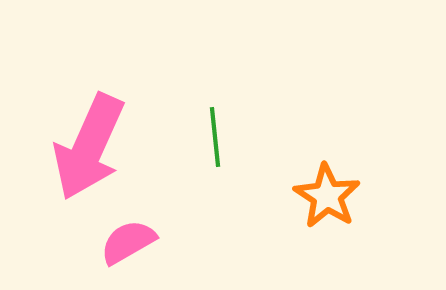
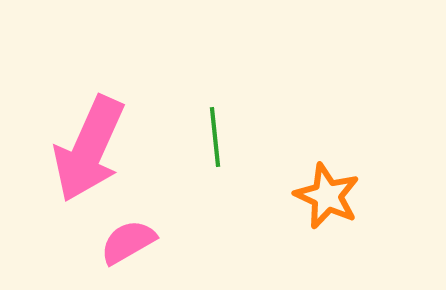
pink arrow: moved 2 px down
orange star: rotated 8 degrees counterclockwise
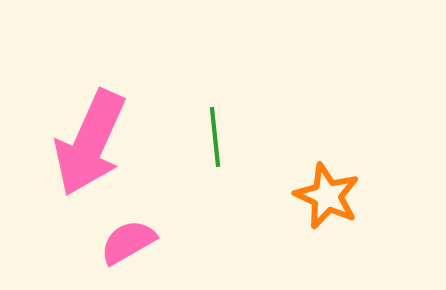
pink arrow: moved 1 px right, 6 px up
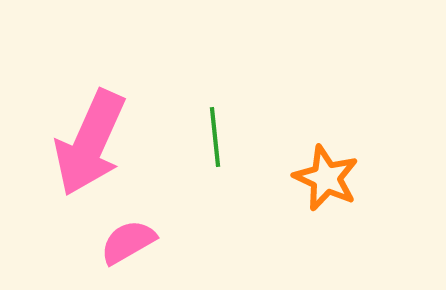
orange star: moved 1 px left, 18 px up
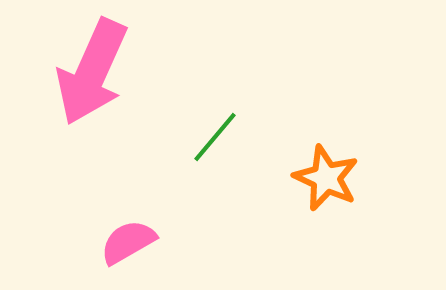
green line: rotated 46 degrees clockwise
pink arrow: moved 2 px right, 71 px up
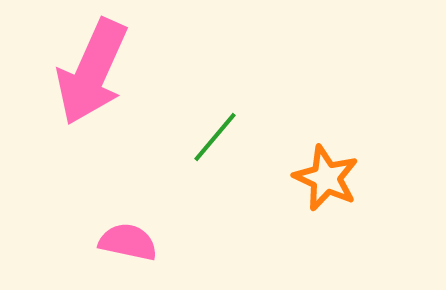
pink semicircle: rotated 42 degrees clockwise
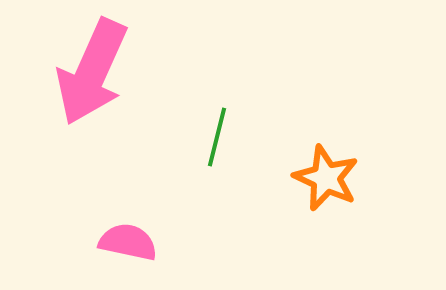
green line: moved 2 px right; rotated 26 degrees counterclockwise
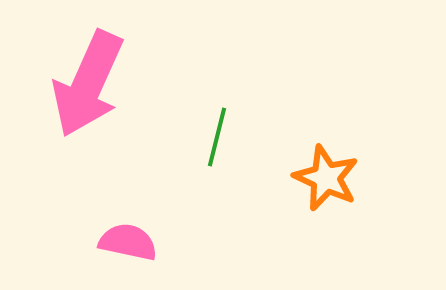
pink arrow: moved 4 px left, 12 px down
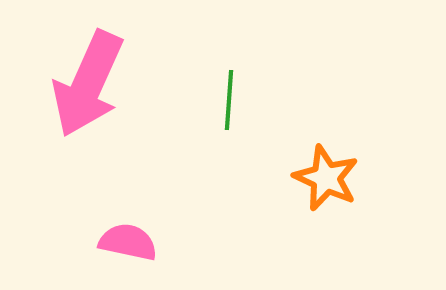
green line: moved 12 px right, 37 px up; rotated 10 degrees counterclockwise
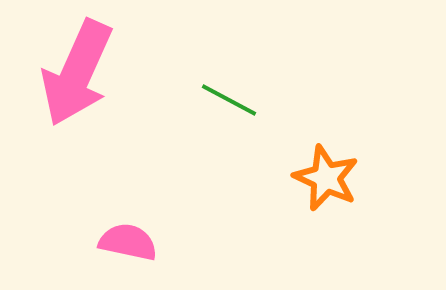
pink arrow: moved 11 px left, 11 px up
green line: rotated 66 degrees counterclockwise
